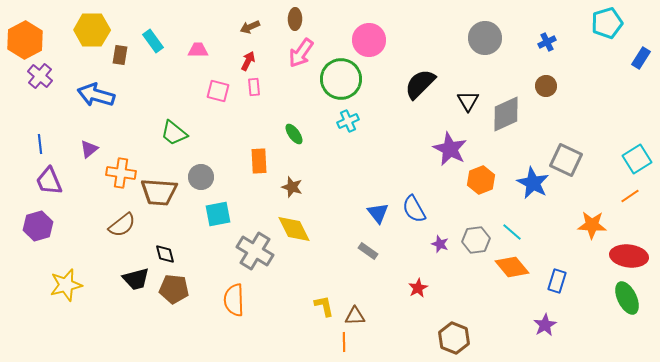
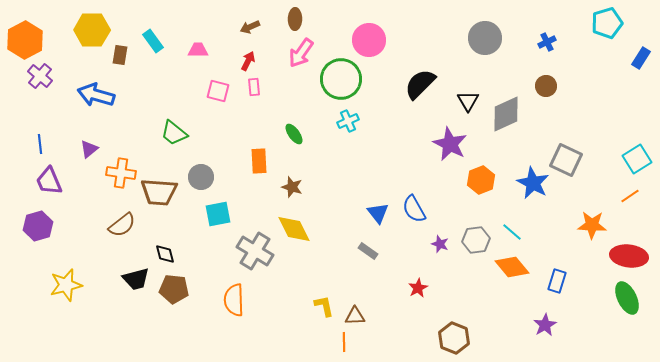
purple star at (450, 149): moved 5 px up
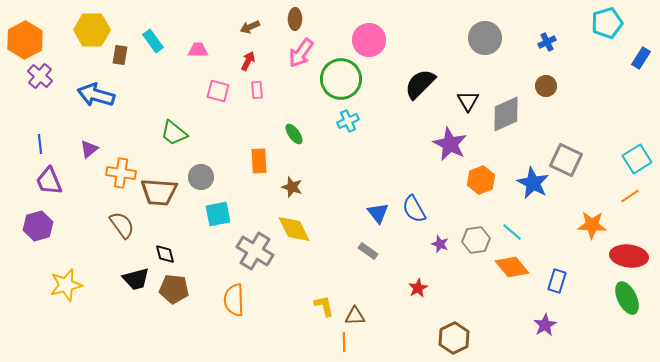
pink rectangle at (254, 87): moved 3 px right, 3 px down
brown semicircle at (122, 225): rotated 88 degrees counterclockwise
brown hexagon at (454, 338): rotated 12 degrees clockwise
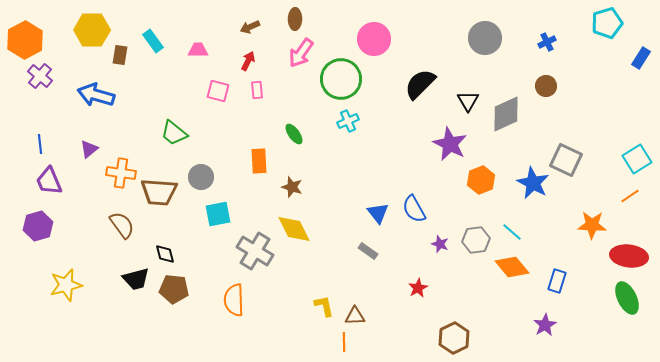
pink circle at (369, 40): moved 5 px right, 1 px up
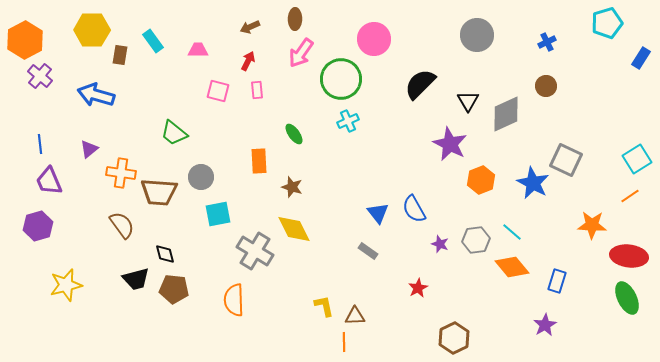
gray circle at (485, 38): moved 8 px left, 3 px up
